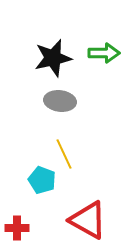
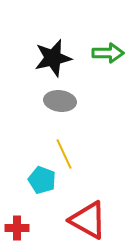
green arrow: moved 4 px right
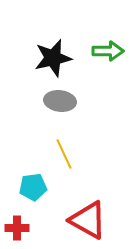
green arrow: moved 2 px up
cyan pentagon: moved 9 px left, 7 px down; rotated 28 degrees counterclockwise
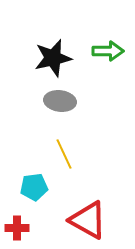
cyan pentagon: moved 1 px right
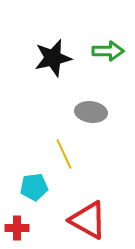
gray ellipse: moved 31 px right, 11 px down
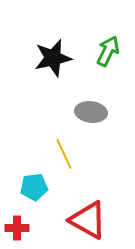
green arrow: rotated 64 degrees counterclockwise
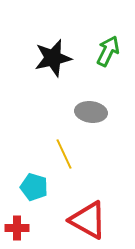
cyan pentagon: rotated 24 degrees clockwise
